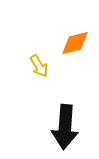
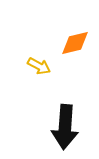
yellow arrow: rotated 30 degrees counterclockwise
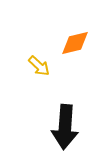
yellow arrow: rotated 15 degrees clockwise
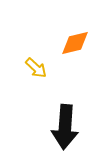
yellow arrow: moved 3 px left, 2 px down
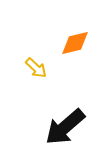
black arrow: rotated 45 degrees clockwise
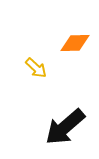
orange diamond: rotated 12 degrees clockwise
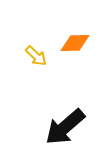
yellow arrow: moved 12 px up
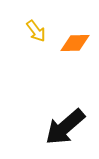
yellow arrow: moved 25 px up; rotated 10 degrees clockwise
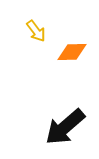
orange diamond: moved 3 px left, 9 px down
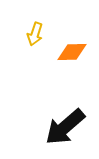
yellow arrow: moved 1 px left, 3 px down; rotated 55 degrees clockwise
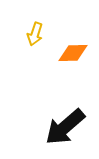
orange diamond: moved 1 px right, 1 px down
